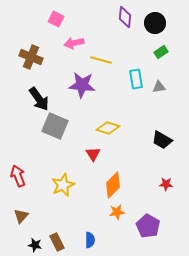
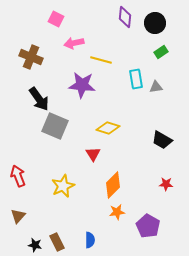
gray triangle: moved 3 px left
yellow star: moved 1 px down
brown triangle: moved 3 px left
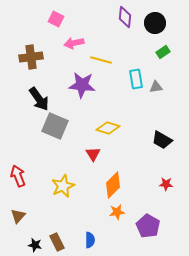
green rectangle: moved 2 px right
brown cross: rotated 30 degrees counterclockwise
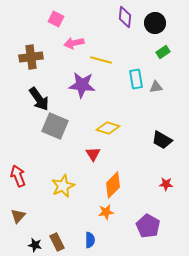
orange star: moved 11 px left
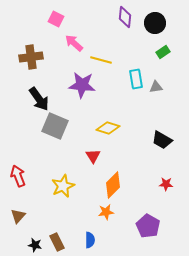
pink arrow: rotated 54 degrees clockwise
red triangle: moved 2 px down
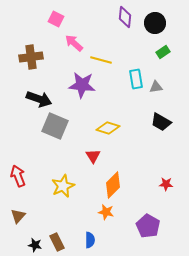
black arrow: rotated 35 degrees counterclockwise
black trapezoid: moved 1 px left, 18 px up
orange star: rotated 21 degrees clockwise
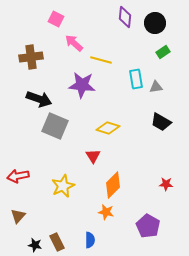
red arrow: rotated 80 degrees counterclockwise
